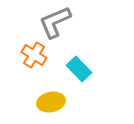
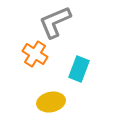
orange cross: moved 1 px right, 1 px up
cyan rectangle: rotated 65 degrees clockwise
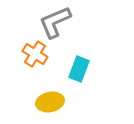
yellow ellipse: moved 1 px left
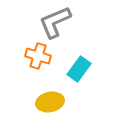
orange cross: moved 3 px right, 2 px down; rotated 15 degrees counterclockwise
cyan rectangle: rotated 15 degrees clockwise
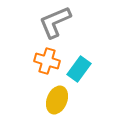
orange cross: moved 9 px right, 5 px down
yellow ellipse: moved 7 px right, 2 px up; rotated 56 degrees counterclockwise
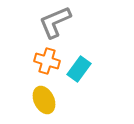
yellow ellipse: moved 13 px left; rotated 48 degrees counterclockwise
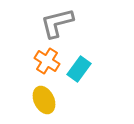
gray L-shape: moved 2 px right, 1 px down; rotated 9 degrees clockwise
orange cross: rotated 15 degrees clockwise
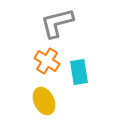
cyan rectangle: moved 3 px down; rotated 45 degrees counterclockwise
yellow ellipse: moved 1 px down
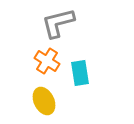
gray L-shape: moved 1 px right
cyan rectangle: moved 1 px right, 1 px down
